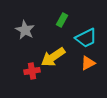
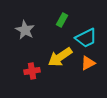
yellow arrow: moved 7 px right
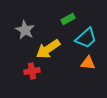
green rectangle: moved 6 px right, 1 px up; rotated 32 degrees clockwise
cyan trapezoid: rotated 15 degrees counterclockwise
yellow arrow: moved 12 px left, 8 px up
orange triangle: rotated 35 degrees clockwise
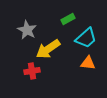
gray star: moved 2 px right
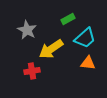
cyan trapezoid: moved 1 px left
yellow arrow: moved 3 px right
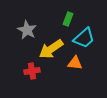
green rectangle: rotated 40 degrees counterclockwise
cyan trapezoid: moved 1 px left
orange triangle: moved 13 px left
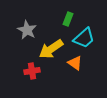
orange triangle: rotated 28 degrees clockwise
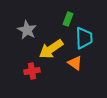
cyan trapezoid: rotated 50 degrees counterclockwise
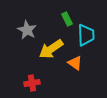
green rectangle: moved 1 px left; rotated 48 degrees counterclockwise
cyan trapezoid: moved 2 px right, 3 px up
red cross: moved 12 px down
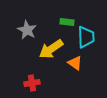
green rectangle: moved 3 px down; rotated 56 degrees counterclockwise
cyan trapezoid: moved 2 px down
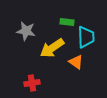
gray star: moved 1 px left, 1 px down; rotated 18 degrees counterclockwise
yellow arrow: moved 1 px right, 1 px up
orange triangle: moved 1 px right, 1 px up
